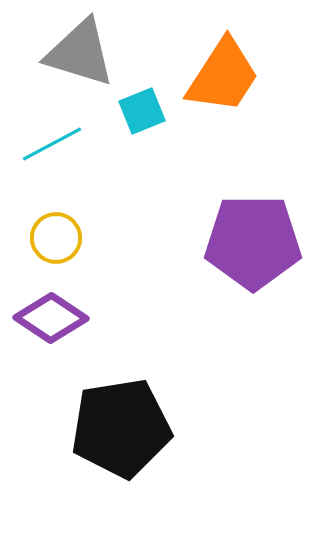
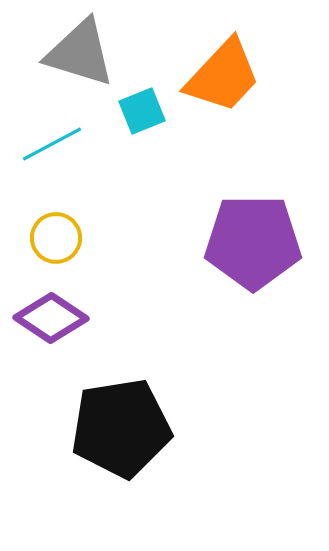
orange trapezoid: rotated 10 degrees clockwise
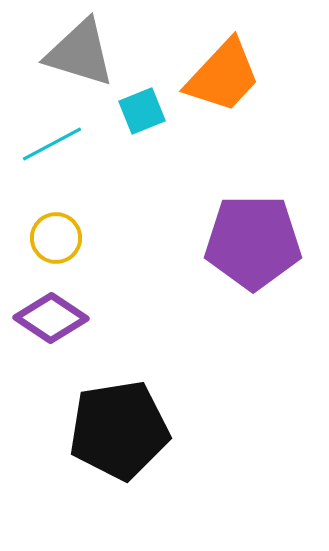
black pentagon: moved 2 px left, 2 px down
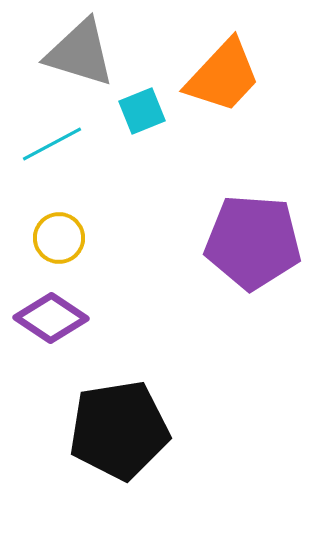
yellow circle: moved 3 px right
purple pentagon: rotated 4 degrees clockwise
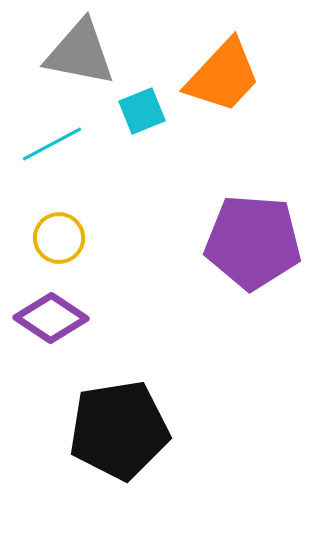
gray triangle: rotated 6 degrees counterclockwise
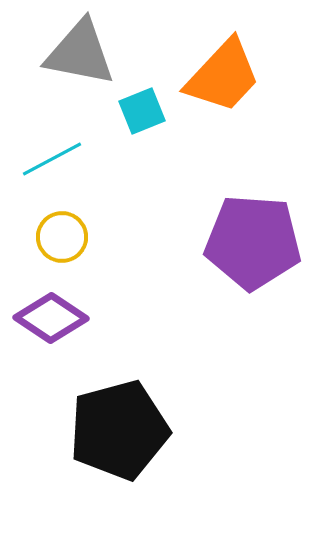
cyan line: moved 15 px down
yellow circle: moved 3 px right, 1 px up
black pentagon: rotated 6 degrees counterclockwise
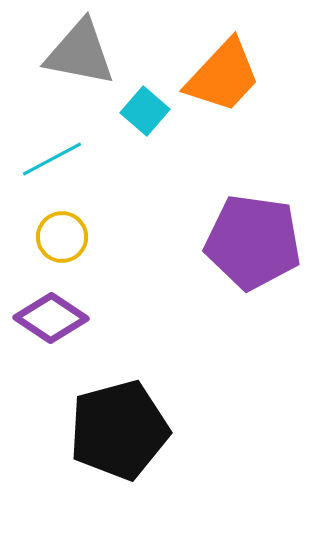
cyan square: moved 3 px right; rotated 27 degrees counterclockwise
purple pentagon: rotated 4 degrees clockwise
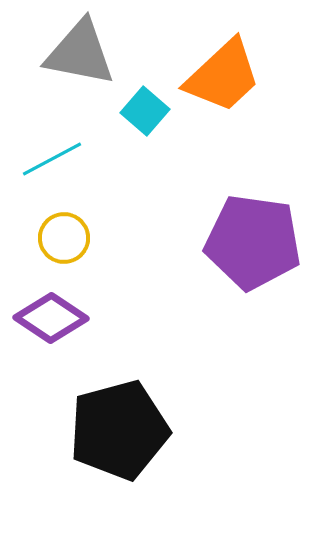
orange trapezoid: rotated 4 degrees clockwise
yellow circle: moved 2 px right, 1 px down
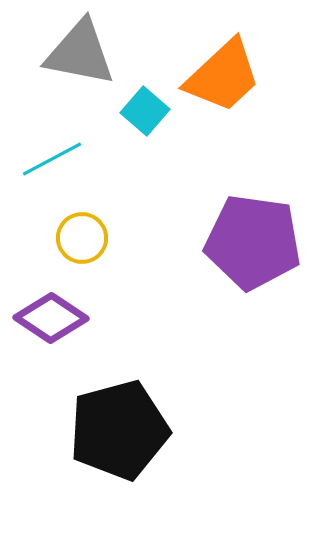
yellow circle: moved 18 px right
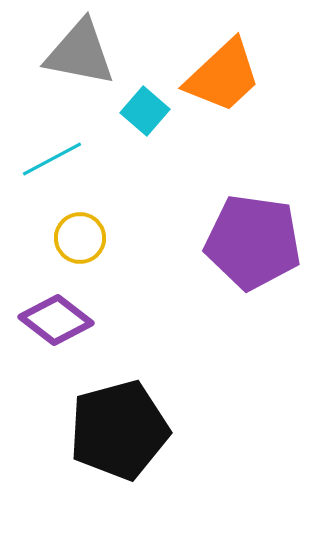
yellow circle: moved 2 px left
purple diamond: moved 5 px right, 2 px down; rotated 4 degrees clockwise
